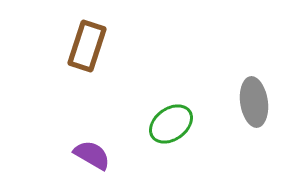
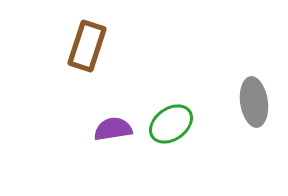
purple semicircle: moved 21 px right, 26 px up; rotated 39 degrees counterclockwise
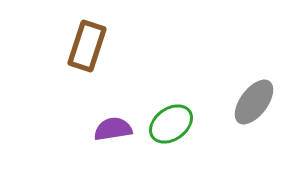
gray ellipse: rotated 45 degrees clockwise
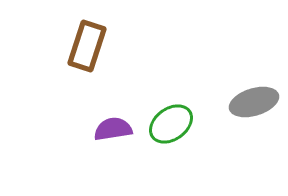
gray ellipse: rotated 36 degrees clockwise
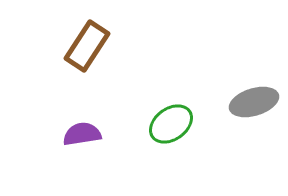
brown rectangle: rotated 15 degrees clockwise
purple semicircle: moved 31 px left, 5 px down
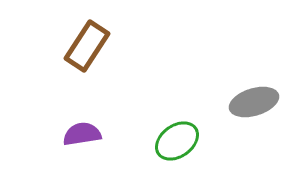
green ellipse: moved 6 px right, 17 px down
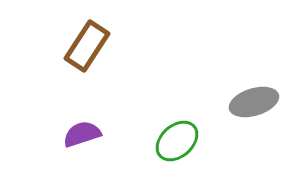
purple semicircle: rotated 9 degrees counterclockwise
green ellipse: rotated 6 degrees counterclockwise
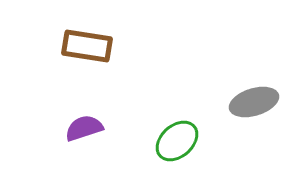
brown rectangle: rotated 66 degrees clockwise
purple semicircle: moved 2 px right, 6 px up
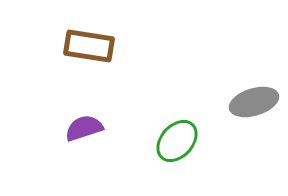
brown rectangle: moved 2 px right
green ellipse: rotated 6 degrees counterclockwise
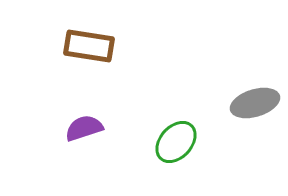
gray ellipse: moved 1 px right, 1 px down
green ellipse: moved 1 px left, 1 px down
